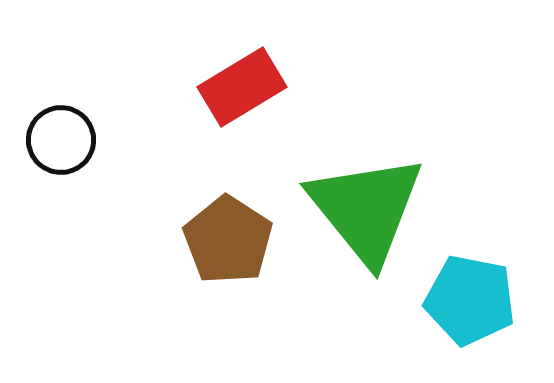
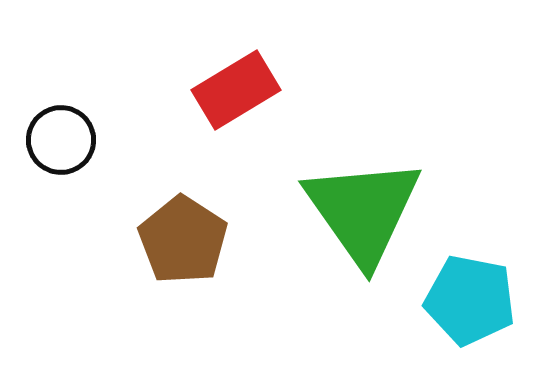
red rectangle: moved 6 px left, 3 px down
green triangle: moved 3 px left, 2 px down; rotated 4 degrees clockwise
brown pentagon: moved 45 px left
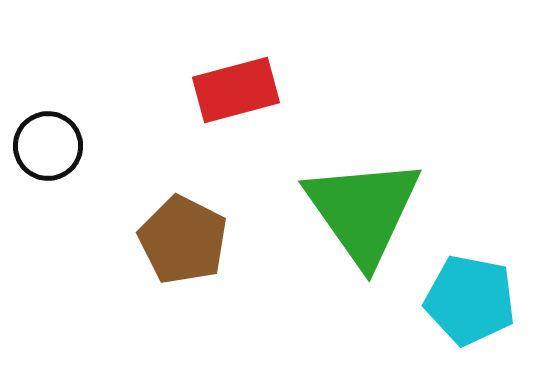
red rectangle: rotated 16 degrees clockwise
black circle: moved 13 px left, 6 px down
brown pentagon: rotated 6 degrees counterclockwise
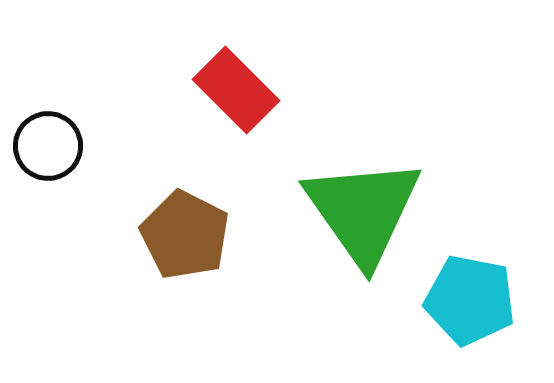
red rectangle: rotated 60 degrees clockwise
brown pentagon: moved 2 px right, 5 px up
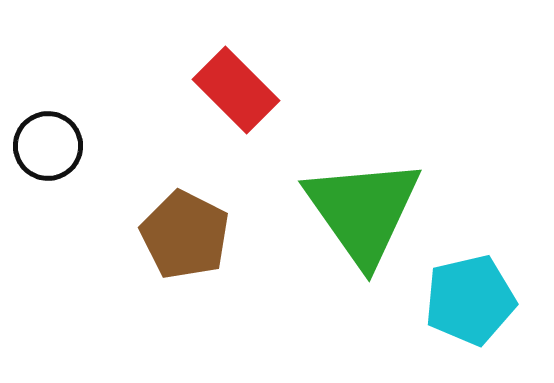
cyan pentagon: rotated 24 degrees counterclockwise
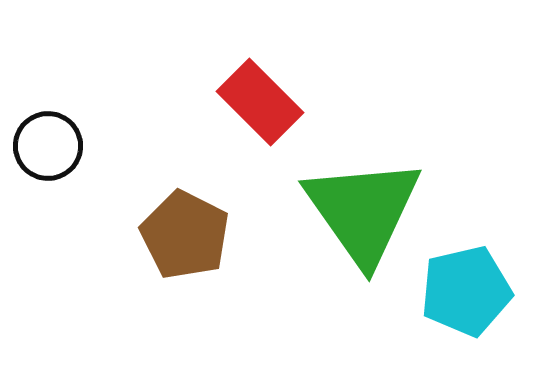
red rectangle: moved 24 px right, 12 px down
cyan pentagon: moved 4 px left, 9 px up
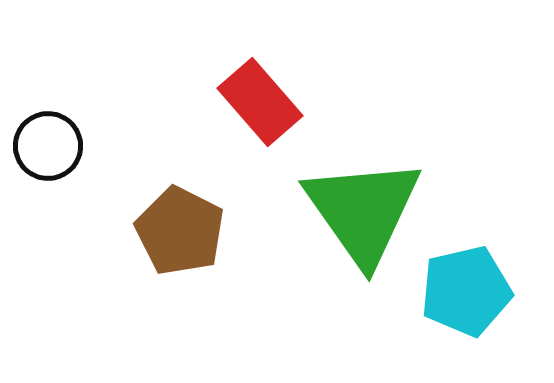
red rectangle: rotated 4 degrees clockwise
brown pentagon: moved 5 px left, 4 px up
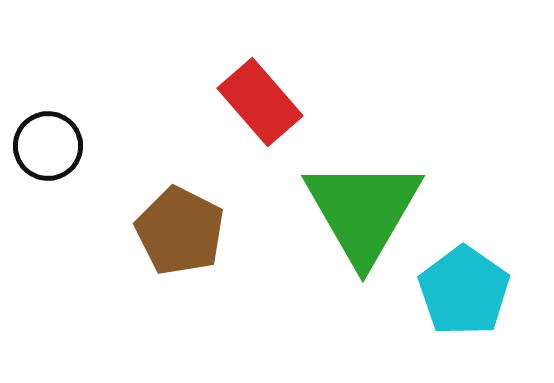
green triangle: rotated 5 degrees clockwise
cyan pentagon: moved 2 px left; rotated 24 degrees counterclockwise
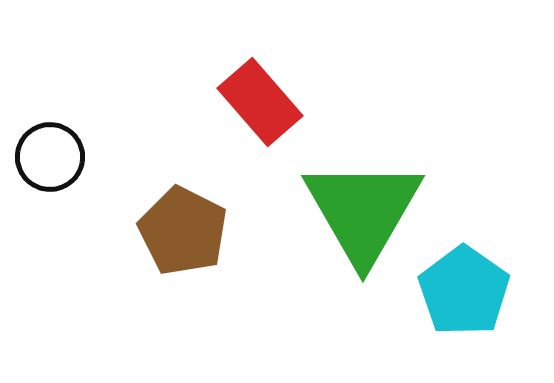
black circle: moved 2 px right, 11 px down
brown pentagon: moved 3 px right
